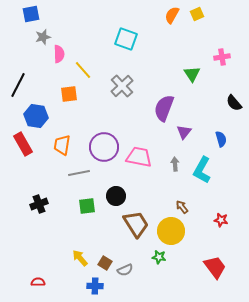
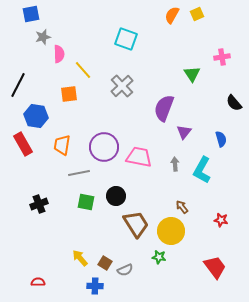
green square: moved 1 px left, 4 px up; rotated 18 degrees clockwise
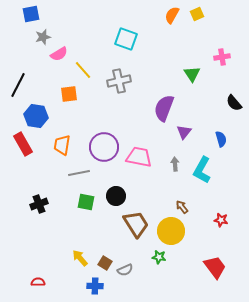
pink semicircle: rotated 60 degrees clockwise
gray cross: moved 3 px left, 5 px up; rotated 30 degrees clockwise
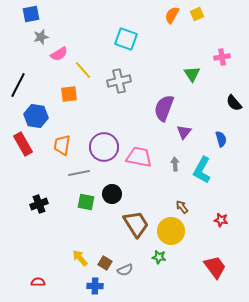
gray star: moved 2 px left
black circle: moved 4 px left, 2 px up
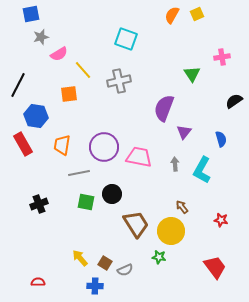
black semicircle: moved 2 px up; rotated 96 degrees clockwise
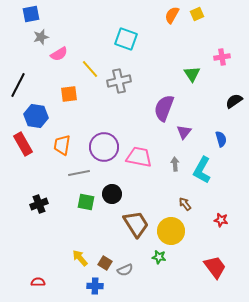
yellow line: moved 7 px right, 1 px up
brown arrow: moved 3 px right, 3 px up
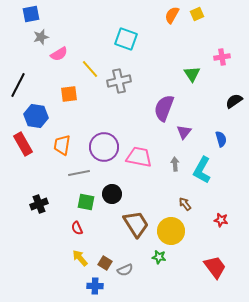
red semicircle: moved 39 px right, 54 px up; rotated 112 degrees counterclockwise
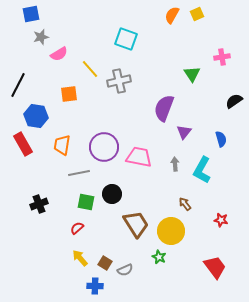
red semicircle: rotated 72 degrees clockwise
green star: rotated 16 degrees clockwise
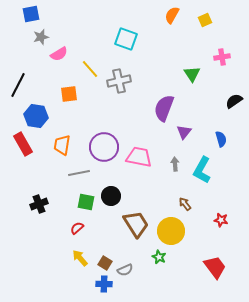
yellow square: moved 8 px right, 6 px down
black circle: moved 1 px left, 2 px down
blue cross: moved 9 px right, 2 px up
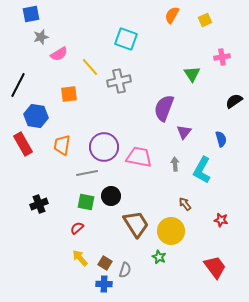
yellow line: moved 2 px up
gray line: moved 8 px right
gray semicircle: rotated 49 degrees counterclockwise
